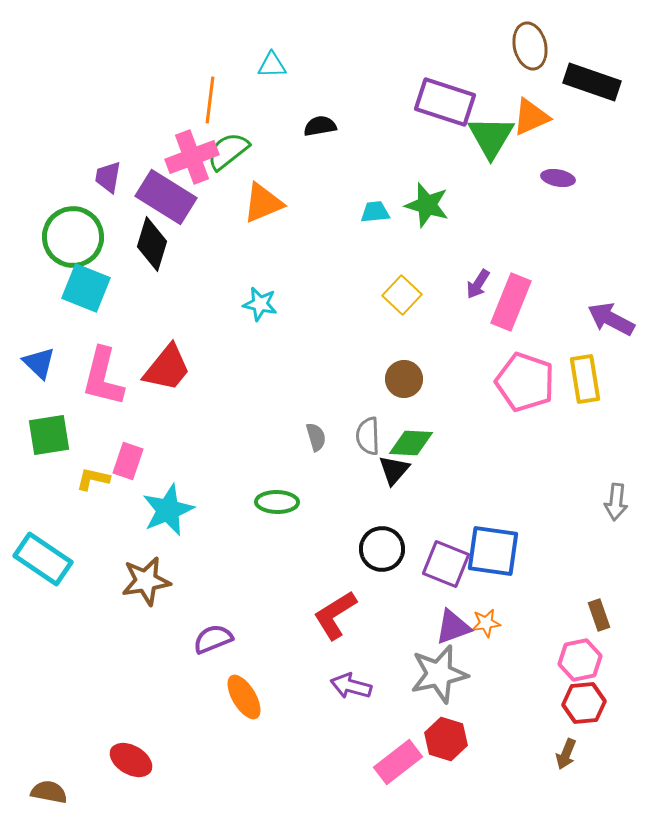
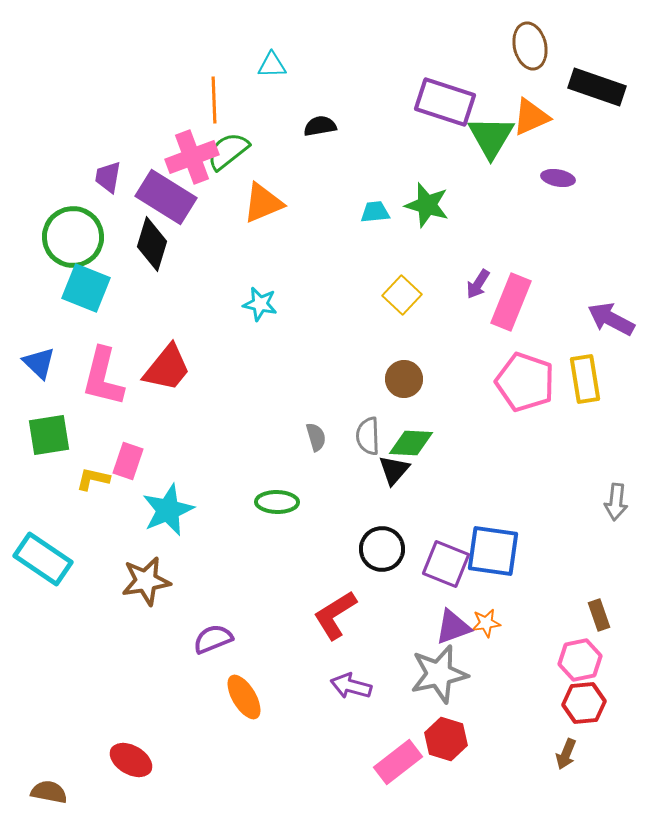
black rectangle at (592, 82): moved 5 px right, 5 px down
orange line at (210, 100): moved 4 px right; rotated 9 degrees counterclockwise
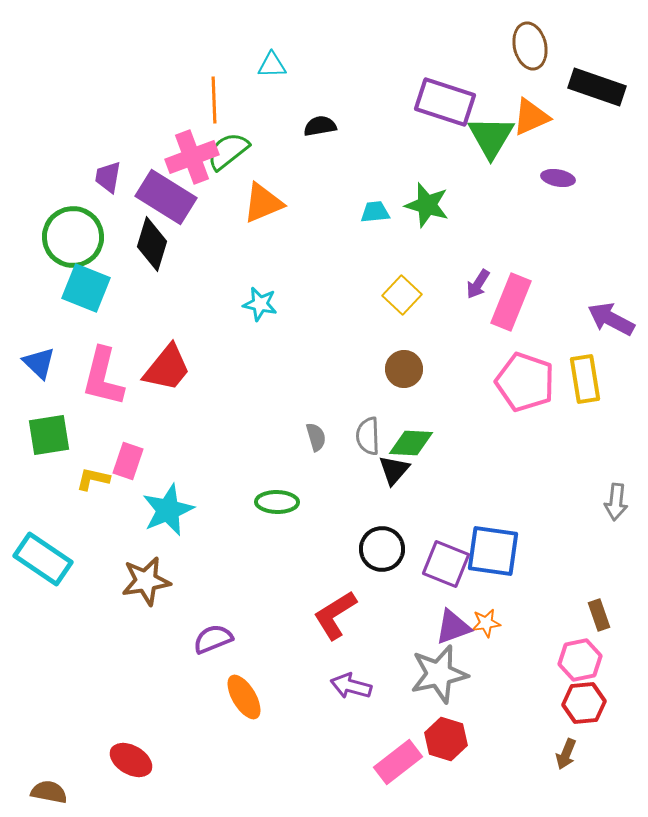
brown circle at (404, 379): moved 10 px up
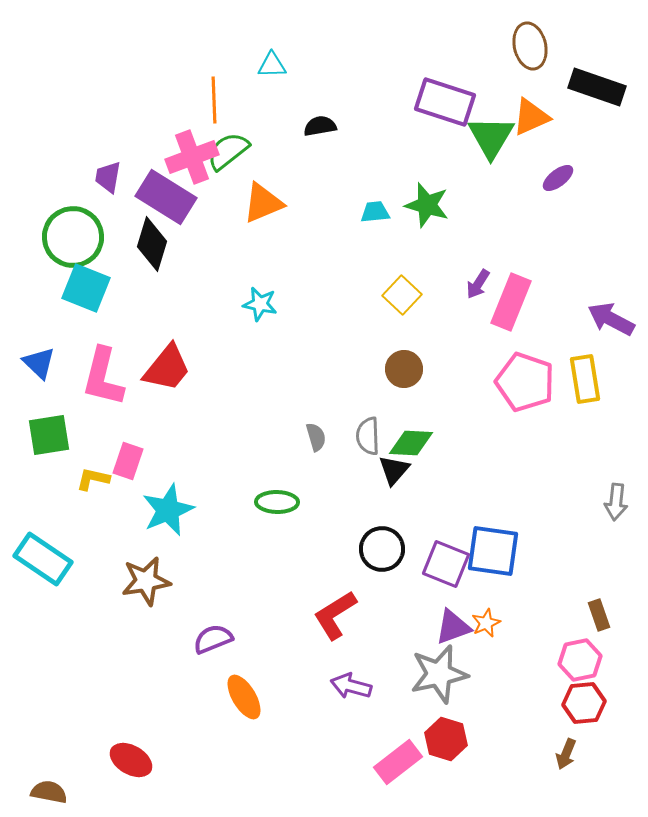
purple ellipse at (558, 178): rotated 48 degrees counterclockwise
orange star at (486, 623): rotated 16 degrees counterclockwise
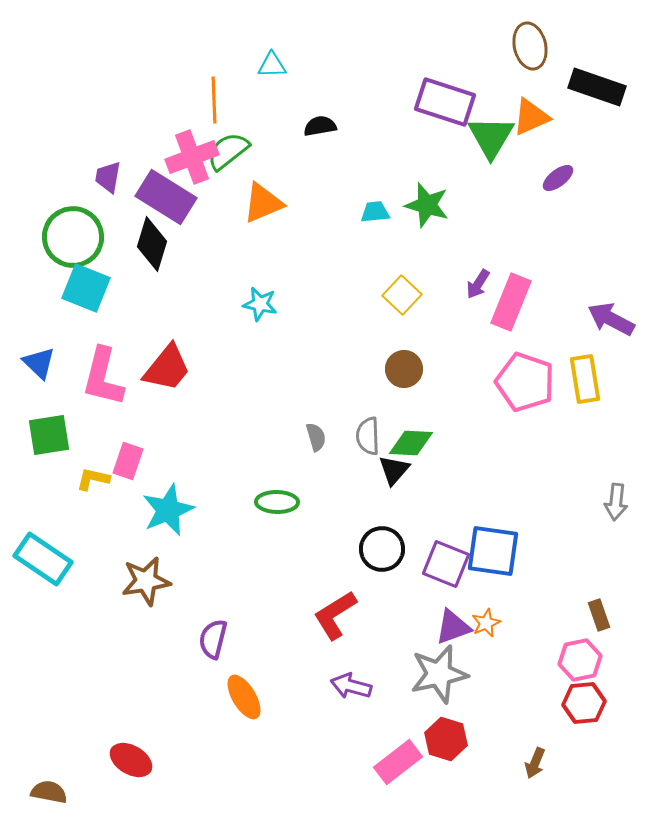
purple semicircle at (213, 639): rotated 54 degrees counterclockwise
brown arrow at (566, 754): moved 31 px left, 9 px down
